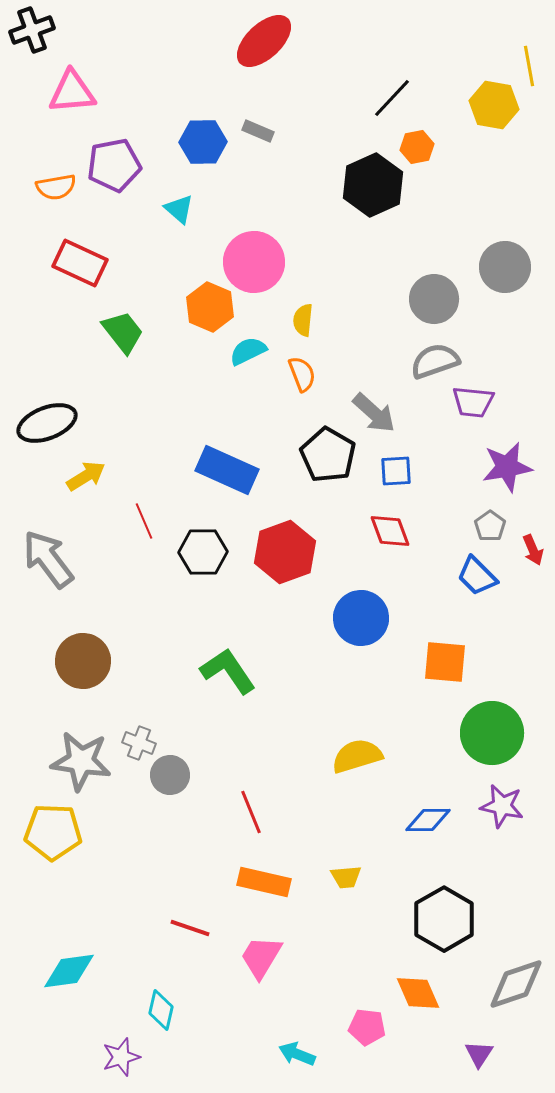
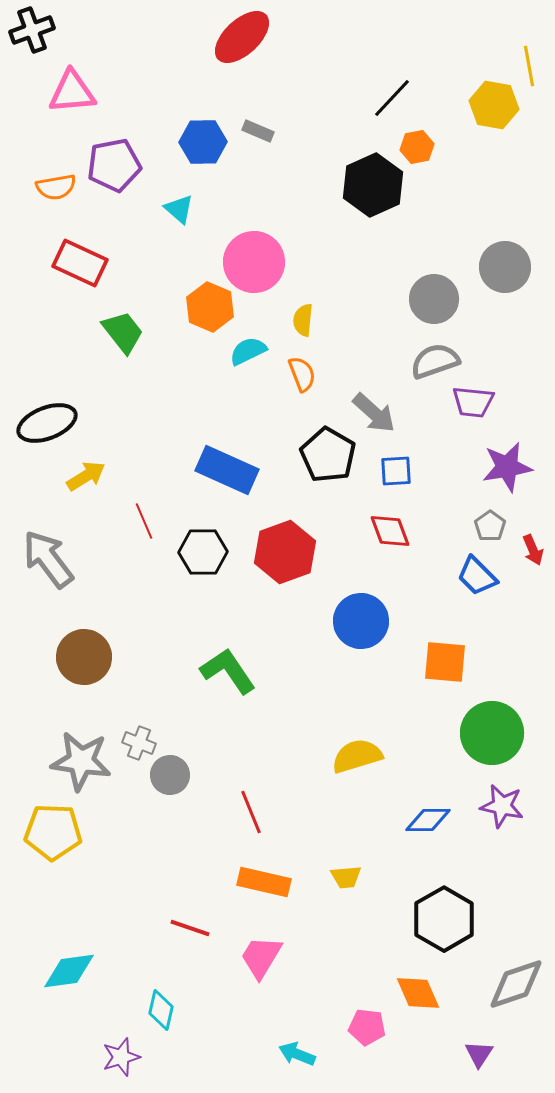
red ellipse at (264, 41): moved 22 px left, 4 px up
blue circle at (361, 618): moved 3 px down
brown circle at (83, 661): moved 1 px right, 4 px up
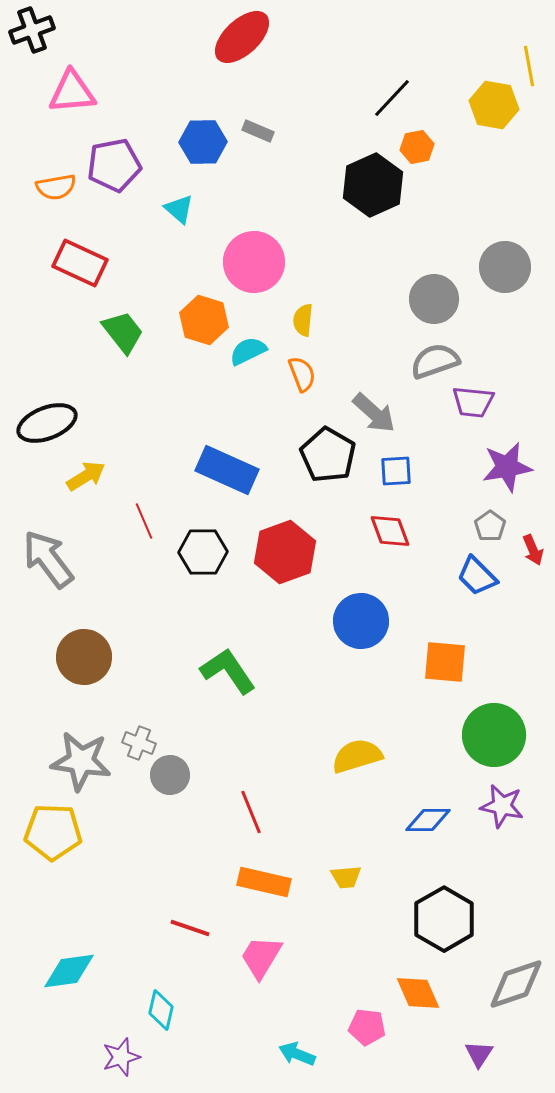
orange hexagon at (210, 307): moved 6 px left, 13 px down; rotated 6 degrees counterclockwise
green circle at (492, 733): moved 2 px right, 2 px down
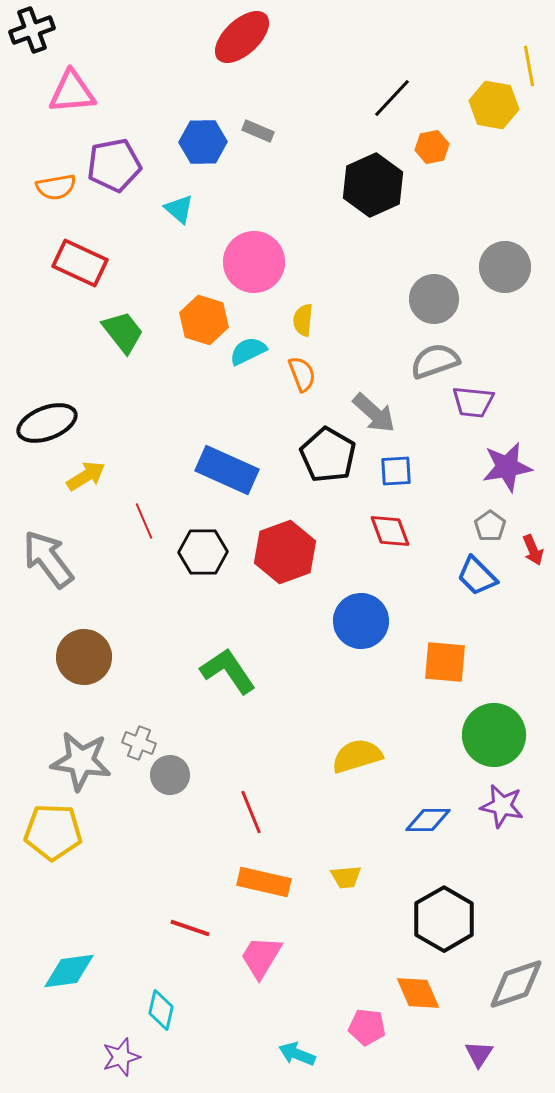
orange hexagon at (417, 147): moved 15 px right
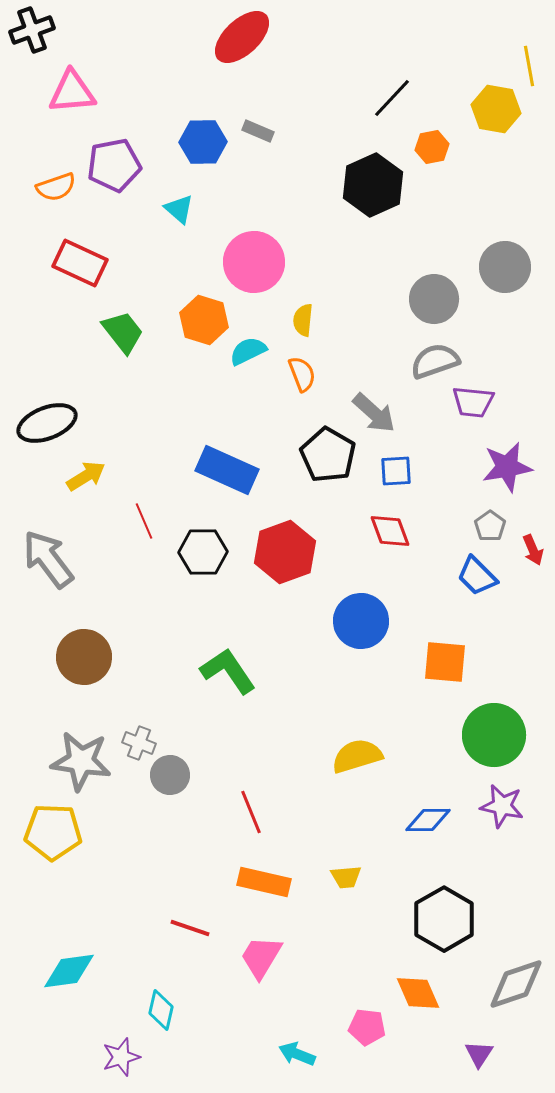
yellow hexagon at (494, 105): moved 2 px right, 4 px down
orange semicircle at (56, 187): rotated 9 degrees counterclockwise
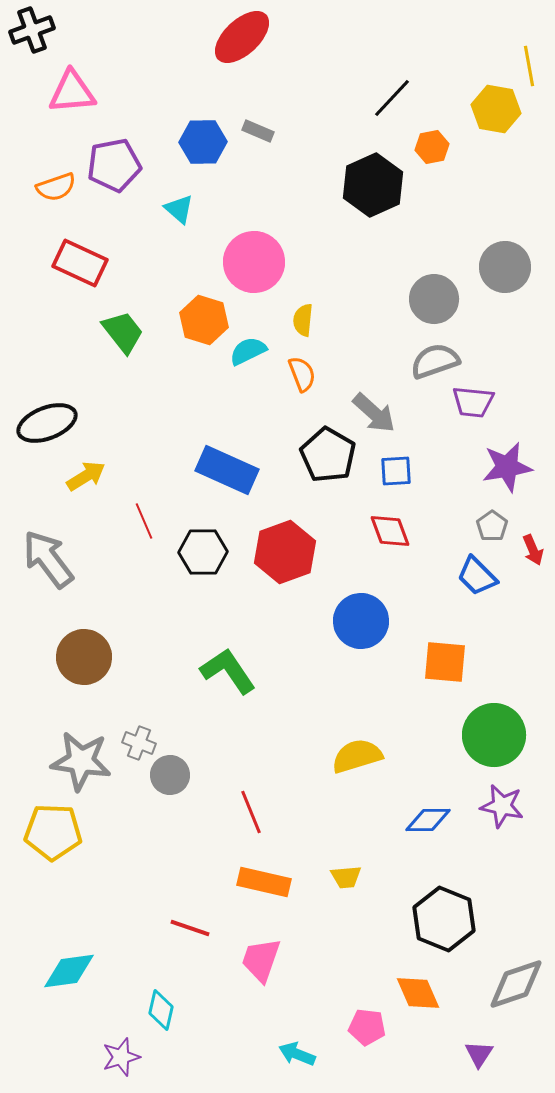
gray pentagon at (490, 526): moved 2 px right
black hexagon at (444, 919): rotated 8 degrees counterclockwise
pink trapezoid at (261, 957): moved 3 px down; rotated 12 degrees counterclockwise
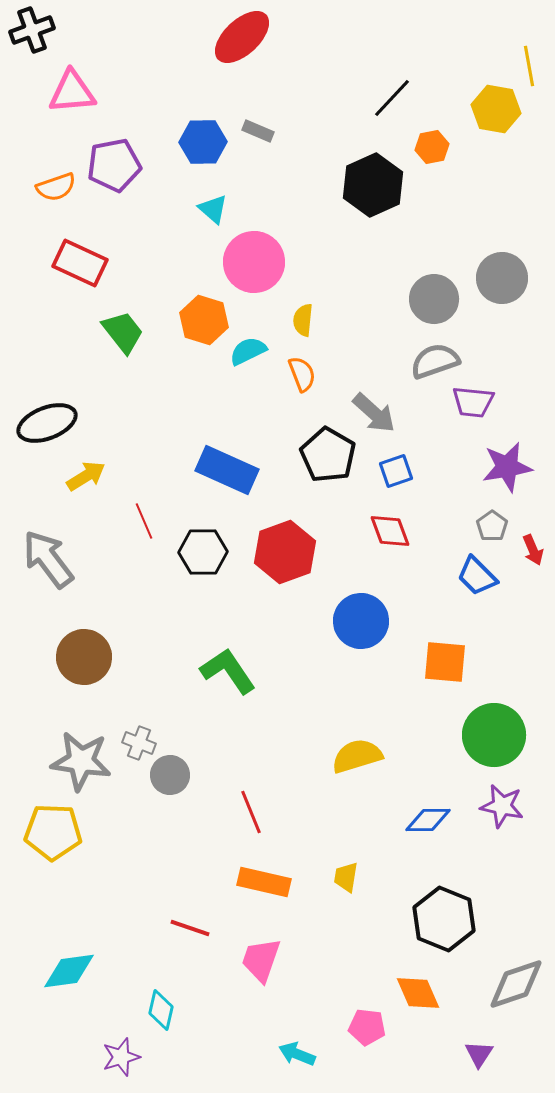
cyan triangle at (179, 209): moved 34 px right
gray circle at (505, 267): moved 3 px left, 11 px down
blue square at (396, 471): rotated 16 degrees counterclockwise
yellow trapezoid at (346, 877): rotated 104 degrees clockwise
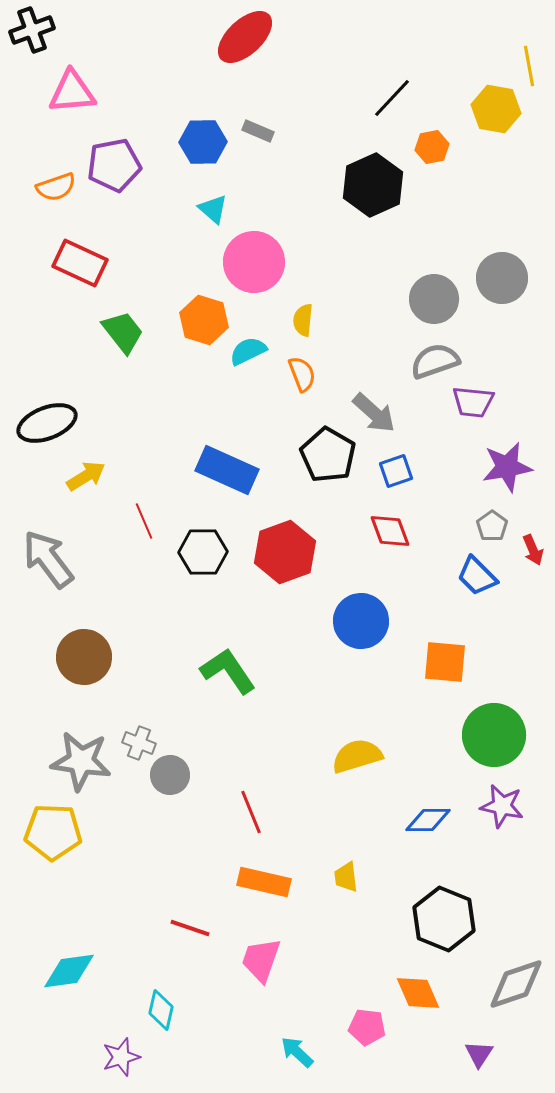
red ellipse at (242, 37): moved 3 px right
yellow trapezoid at (346, 877): rotated 16 degrees counterclockwise
cyan arrow at (297, 1054): moved 2 px up; rotated 21 degrees clockwise
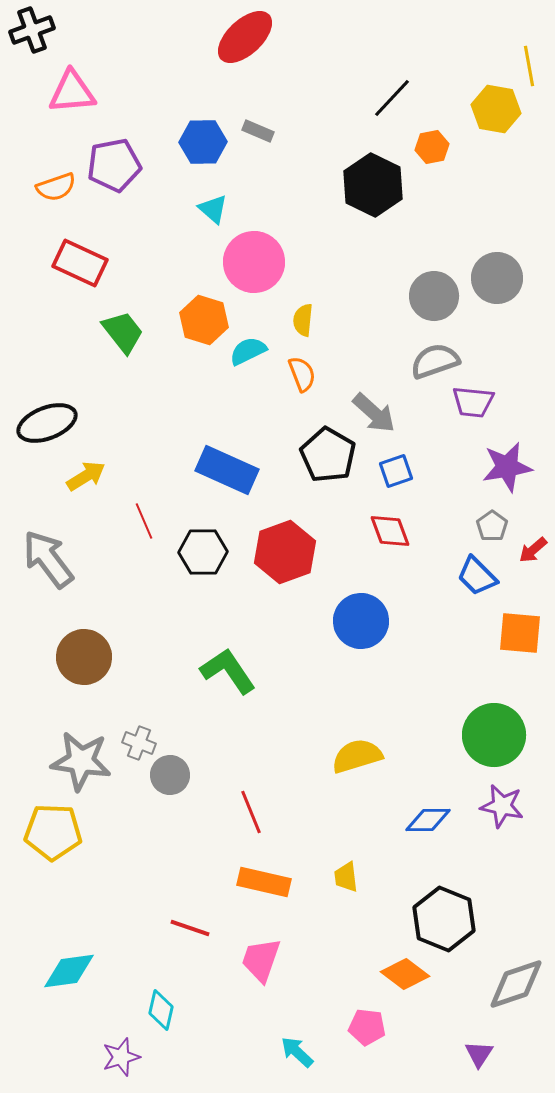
black hexagon at (373, 185): rotated 10 degrees counterclockwise
gray circle at (502, 278): moved 5 px left
gray circle at (434, 299): moved 3 px up
red arrow at (533, 550): rotated 72 degrees clockwise
orange square at (445, 662): moved 75 px right, 29 px up
orange diamond at (418, 993): moved 13 px left, 19 px up; rotated 30 degrees counterclockwise
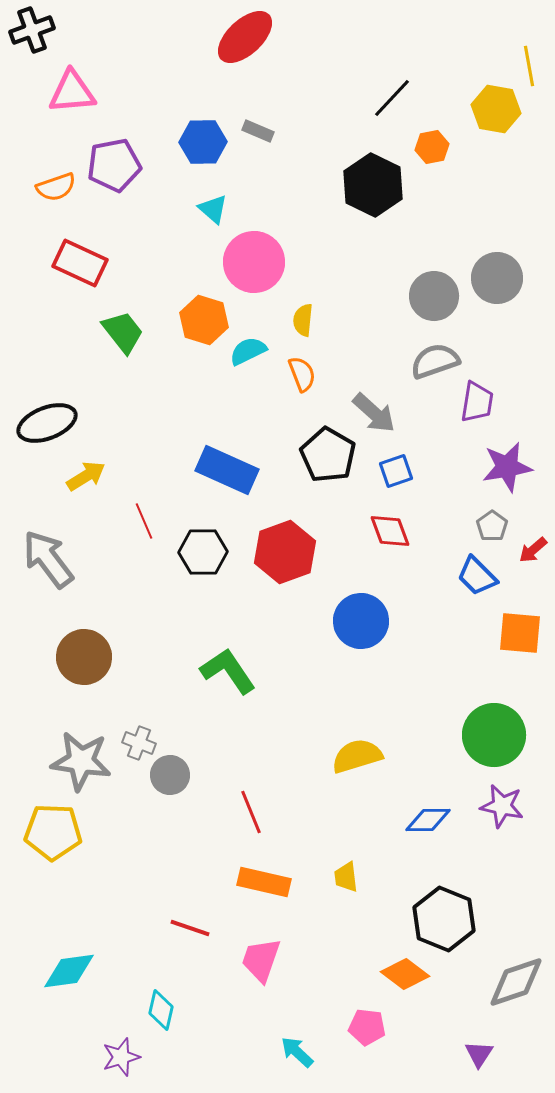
purple trapezoid at (473, 402): moved 4 px right; rotated 87 degrees counterclockwise
gray diamond at (516, 984): moved 2 px up
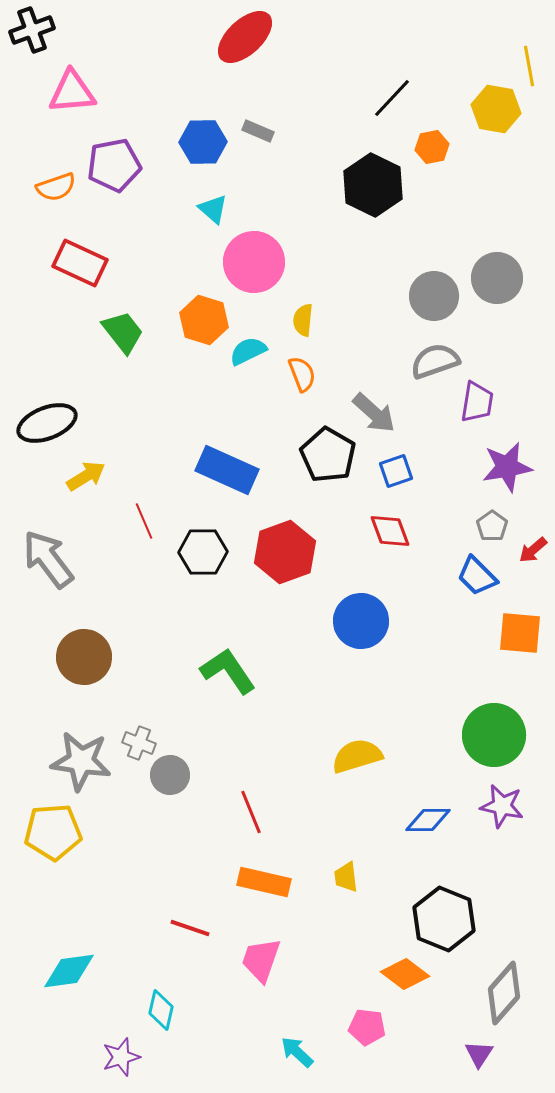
yellow pentagon at (53, 832): rotated 6 degrees counterclockwise
gray diamond at (516, 982): moved 12 px left, 11 px down; rotated 30 degrees counterclockwise
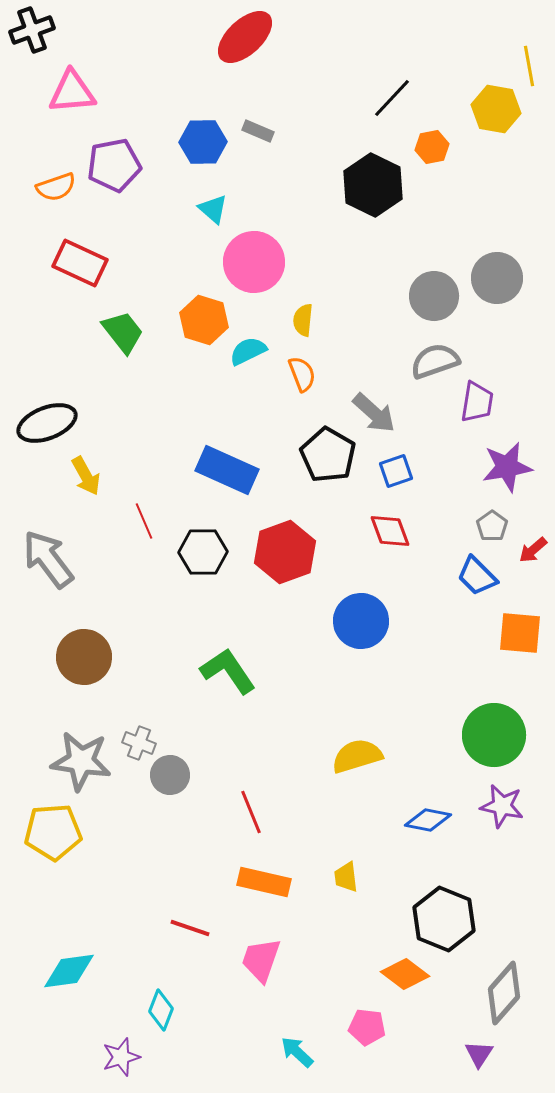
yellow arrow at (86, 476): rotated 93 degrees clockwise
blue diamond at (428, 820): rotated 12 degrees clockwise
cyan diamond at (161, 1010): rotated 9 degrees clockwise
